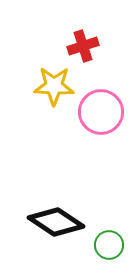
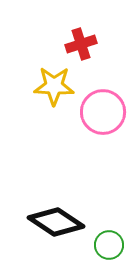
red cross: moved 2 px left, 2 px up
pink circle: moved 2 px right
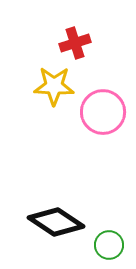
red cross: moved 6 px left, 1 px up
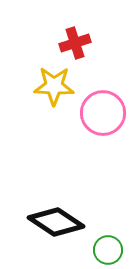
pink circle: moved 1 px down
green circle: moved 1 px left, 5 px down
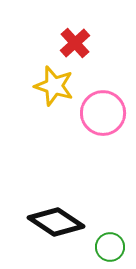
red cross: rotated 24 degrees counterclockwise
yellow star: rotated 15 degrees clockwise
green circle: moved 2 px right, 3 px up
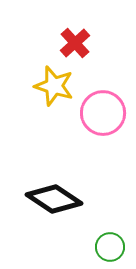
black diamond: moved 2 px left, 23 px up
